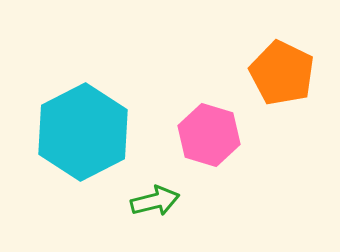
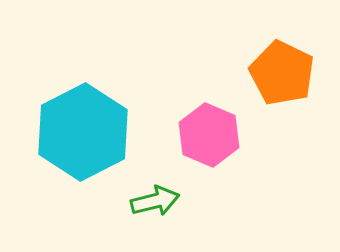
pink hexagon: rotated 6 degrees clockwise
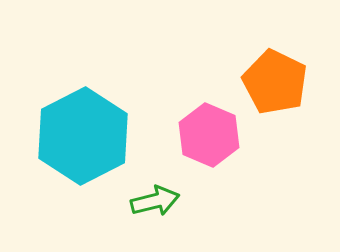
orange pentagon: moved 7 px left, 9 px down
cyan hexagon: moved 4 px down
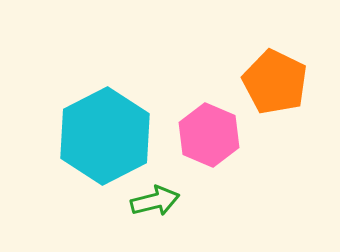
cyan hexagon: moved 22 px right
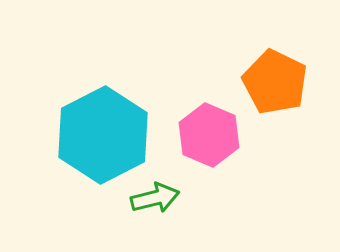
cyan hexagon: moved 2 px left, 1 px up
green arrow: moved 3 px up
